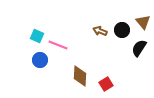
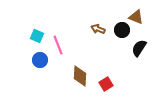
brown triangle: moved 7 px left, 5 px up; rotated 28 degrees counterclockwise
brown arrow: moved 2 px left, 2 px up
pink line: rotated 48 degrees clockwise
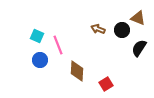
brown triangle: moved 2 px right, 1 px down
brown diamond: moved 3 px left, 5 px up
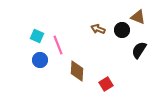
brown triangle: moved 1 px up
black semicircle: moved 2 px down
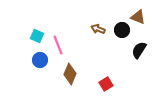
brown diamond: moved 7 px left, 3 px down; rotated 20 degrees clockwise
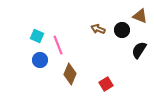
brown triangle: moved 2 px right, 1 px up
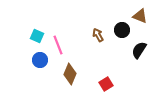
brown arrow: moved 6 px down; rotated 40 degrees clockwise
